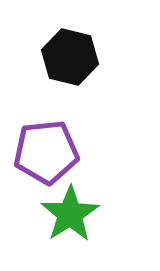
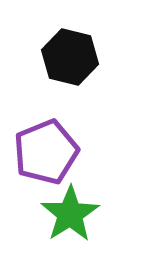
purple pentagon: rotated 16 degrees counterclockwise
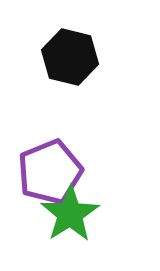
purple pentagon: moved 4 px right, 20 px down
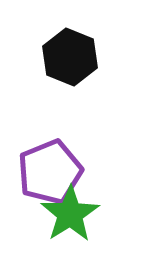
black hexagon: rotated 8 degrees clockwise
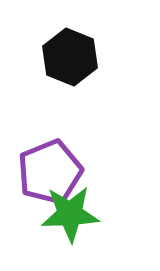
green star: rotated 30 degrees clockwise
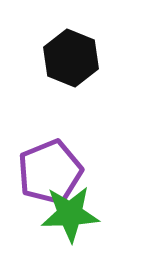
black hexagon: moved 1 px right, 1 px down
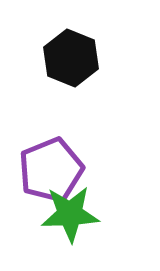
purple pentagon: moved 1 px right, 2 px up
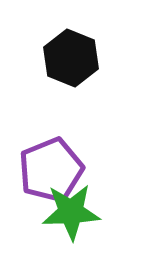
green star: moved 1 px right, 2 px up
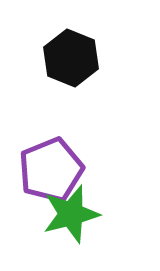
green star: moved 2 px down; rotated 12 degrees counterclockwise
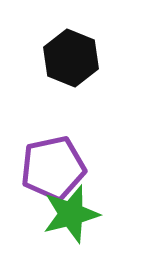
purple pentagon: moved 2 px right, 2 px up; rotated 10 degrees clockwise
